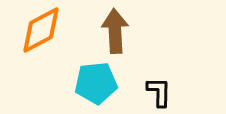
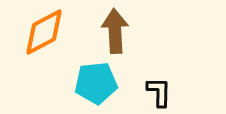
orange diamond: moved 3 px right, 2 px down
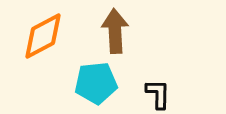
orange diamond: moved 1 px left, 4 px down
black L-shape: moved 1 px left, 2 px down
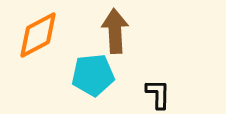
orange diamond: moved 5 px left, 1 px up
cyan pentagon: moved 3 px left, 8 px up
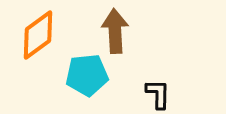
orange diamond: rotated 9 degrees counterclockwise
cyan pentagon: moved 6 px left
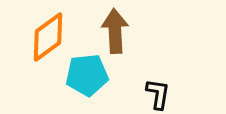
orange diamond: moved 10 px right, 2 px down
black L-shape: rotated 8 degrees clockwise
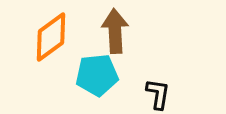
orange diamond: moved 3 px right
cyan pentagon: moved 10 px right
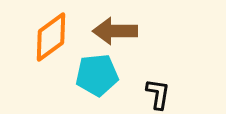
brown arrow: rotated 87 degrees counterclockwise
